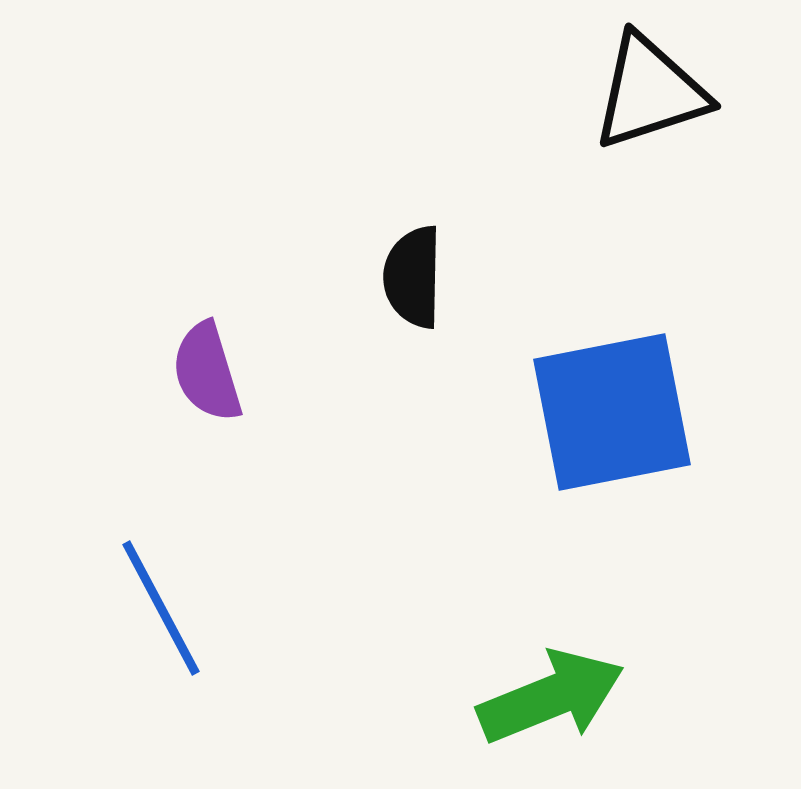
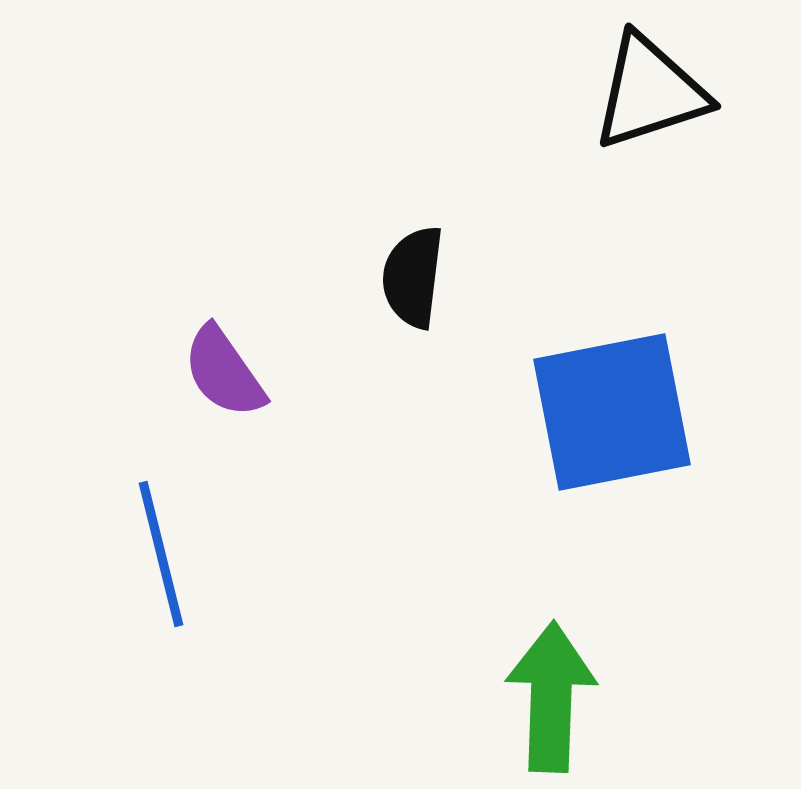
black semicircle: rotated 6 degrees clockwise
purple semicircle: moved 17 px right; rotated 18 degrees counterclockwise
blue line: moved 54 px up; rotated 14 degrees clockwise
green arrow: rotated 66 degrees counterclockwise
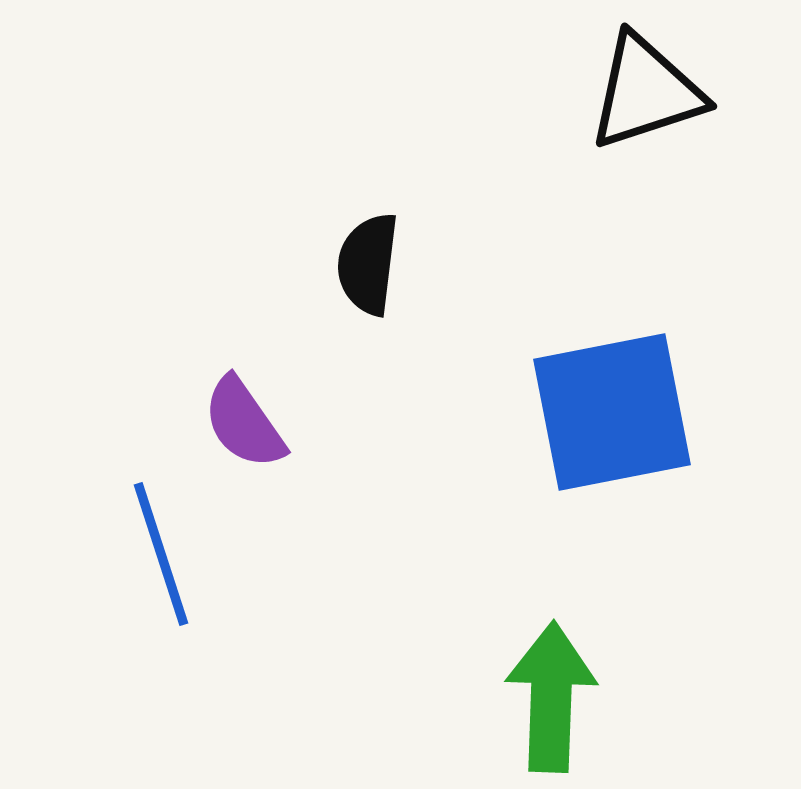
black triangle: moved 4 px left
black semicircle: moved 45 px left, 13 px up
purple semicircle: moved 20 px right, 51 px down
blue line: rotated 4 degrees counterclockwise
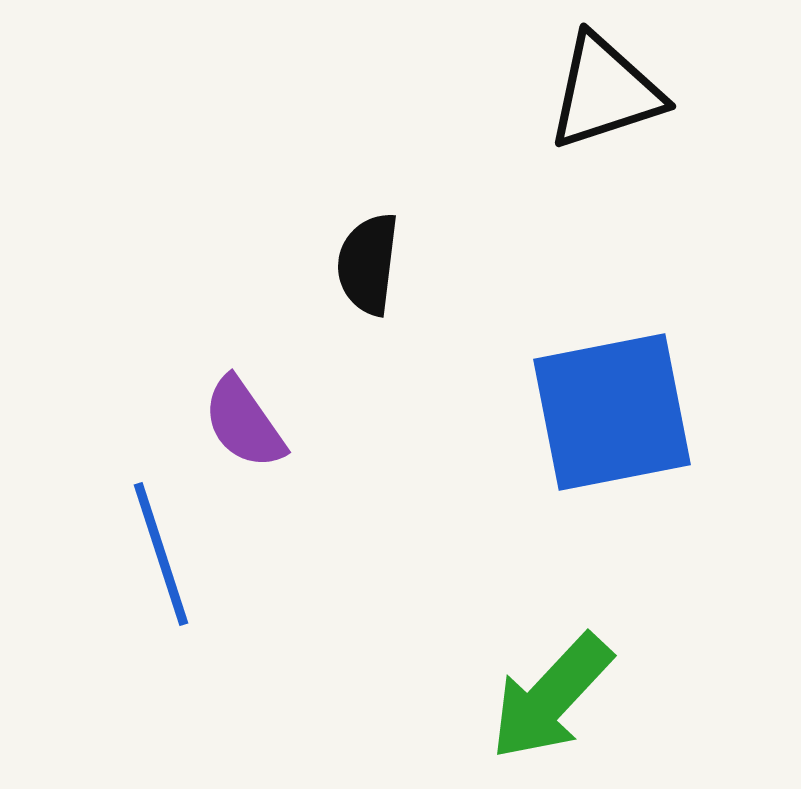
black triangle: moved 41 px left
green arrow: rotated 139 degrees counterclockwise
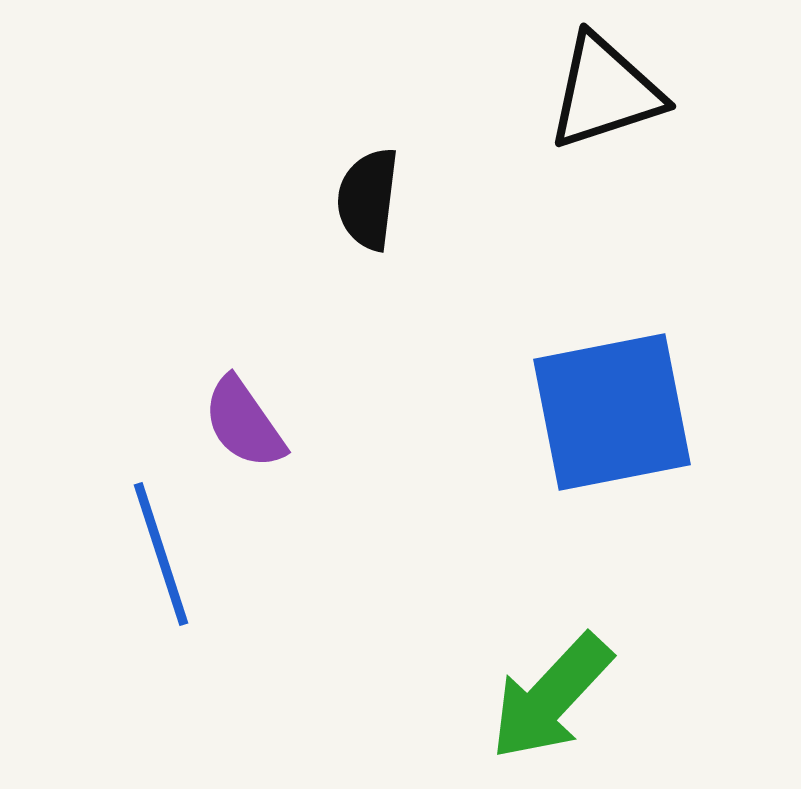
black semicircle: moved 65 px up
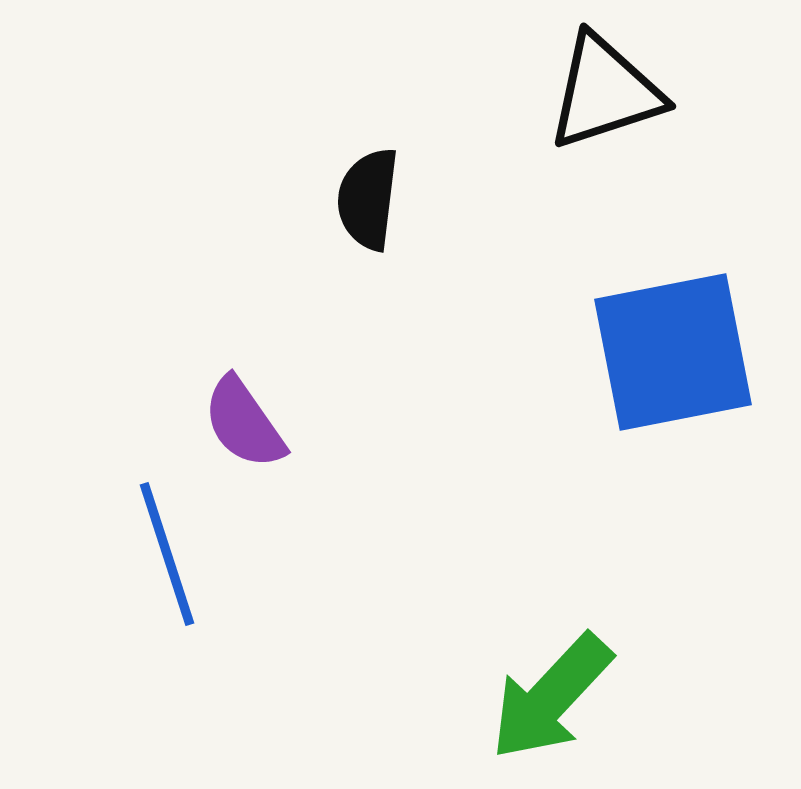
blue square: moved 61 px right, 60 px up
blue line: moved 6 px right
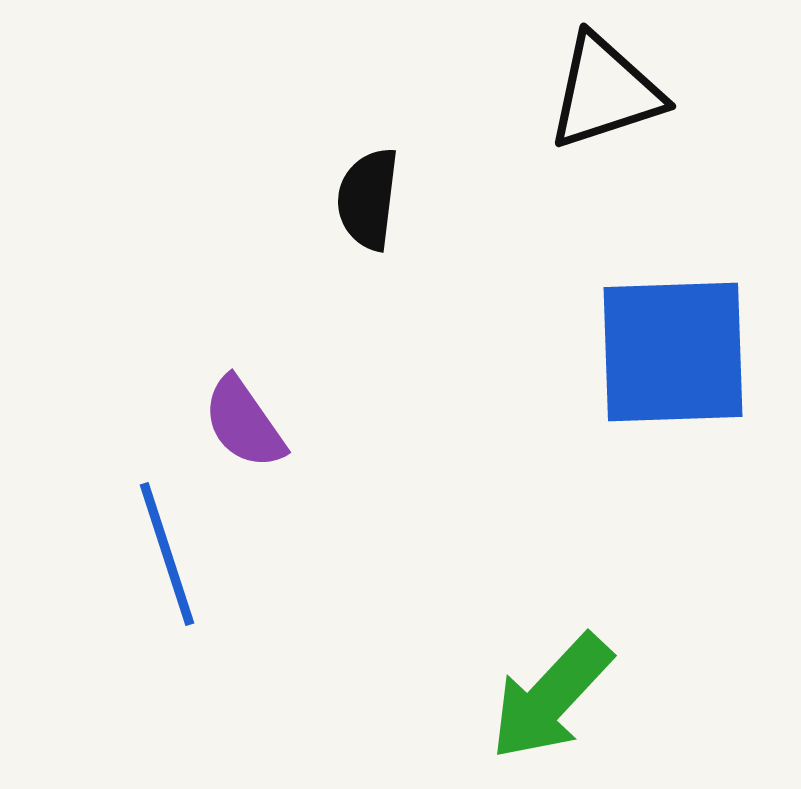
blue square: rotated 9 degrees clockwise
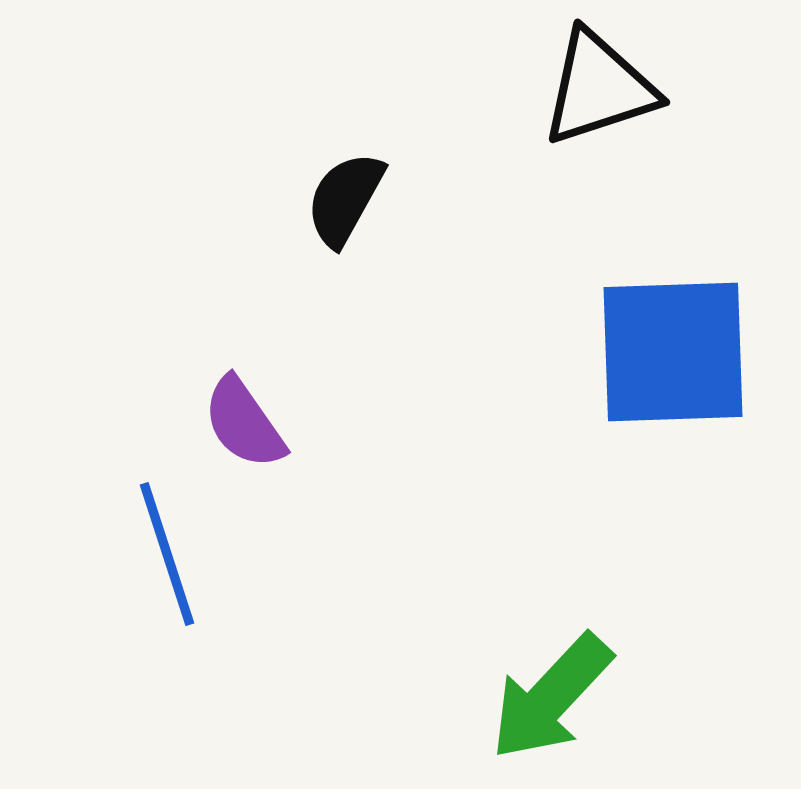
black triangle: moved 6 px left, 4 px up
black semicircle: moved 23 px left; rotated 22 degrees clockwise
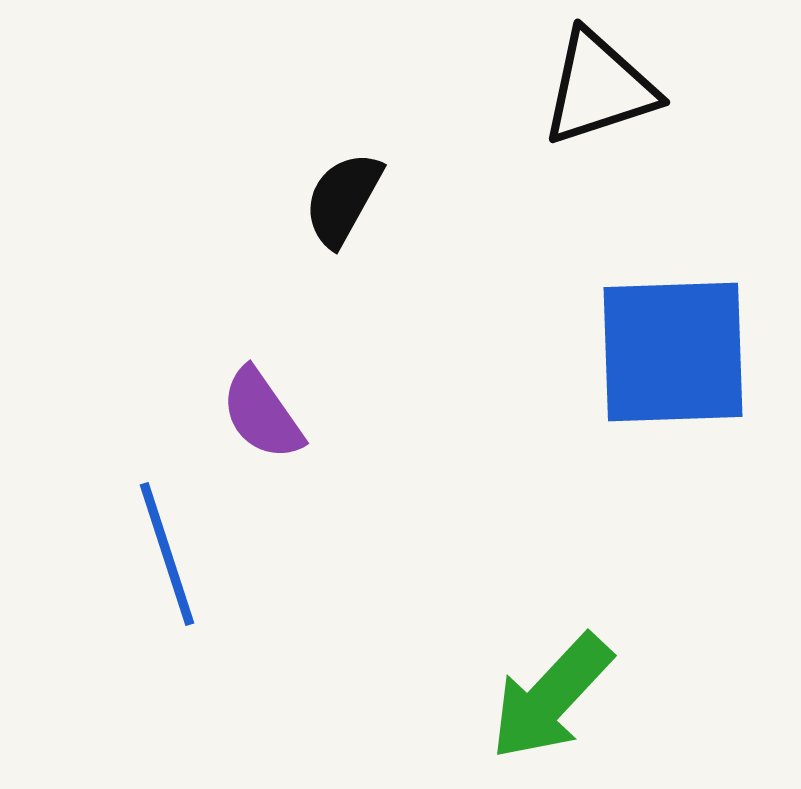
black semicircle: moved 2 px left
purple semicircle: moved 18 px right, 9 px up
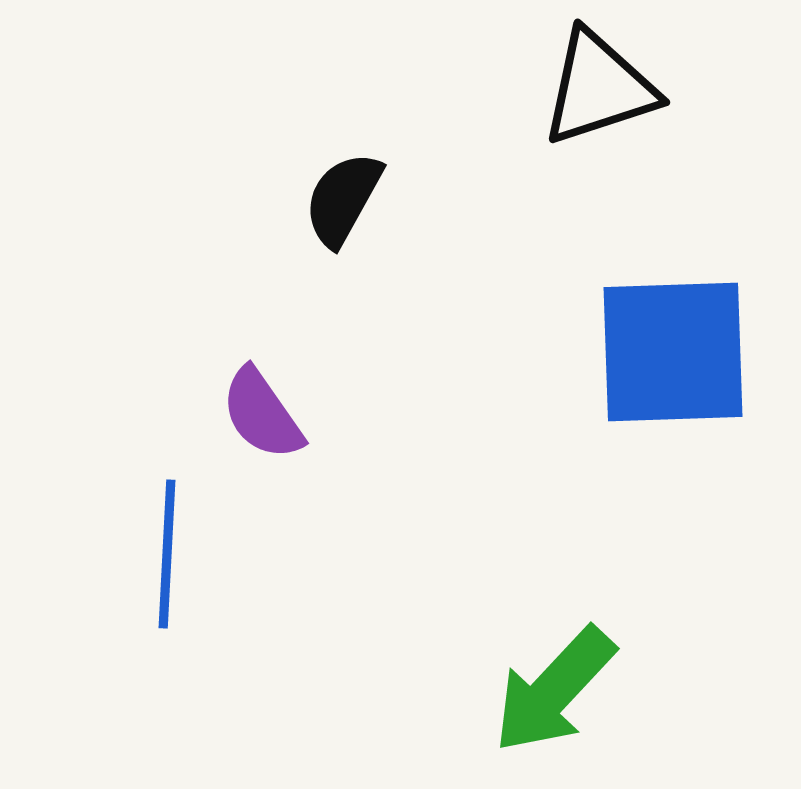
blue line: rotated 21 degrees clockwise
green arrow: moved 3 px right, 7 px up
